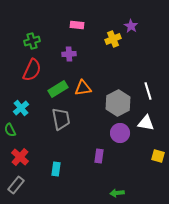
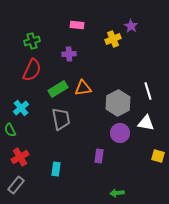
red cross: rotated 18 degrees clockwise
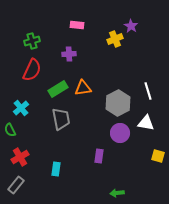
yellow cross: moved 2 px right
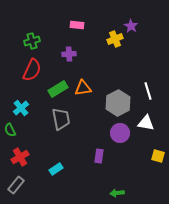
cyan rectangle: rotated 48 degrees clockwise
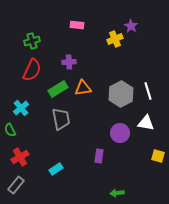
purple cross: moved 8 px down
gray hexagon: moved 3 px right, 9 px up
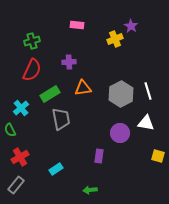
green rectangle: moved 8 px left, 5 px down
green arrow: moved 27 px left, 3 px up
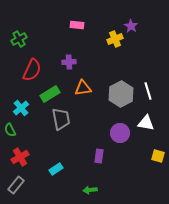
green cross: moved 13 px left, 2 px up; rotated 14 degrees counterclockwise
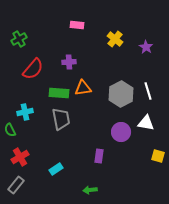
purple star: moved 15 px right, 21 px down
yellow cross: rotated 28 degrees counterclockwise
red semicircle: moved 1 px right, 1 px up; rotated 15 degrees clockwise
green rectangle: moved 9 px right, 1 px up; rotated 36 degrees clockwise
cyan cross: moved 4 px right, 4 px down; rotated 28 degrees clockwise
purple circle: moved 1 px right, 1 px up
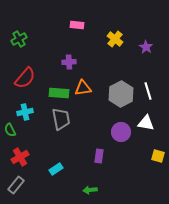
red semicircle: moved 8 px left, 9 px down
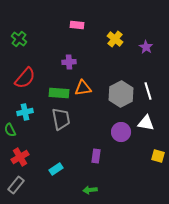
green cross: rotated 21 degrees counterclockwise
purple rectangle: moved 3 px left
